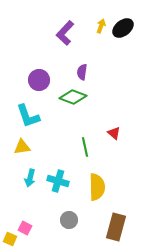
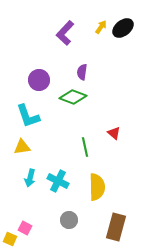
yellow arrow: moved 1 px down; rotated 16 degrees clockwise
cyan cross: rotated 10 degrees clockwise
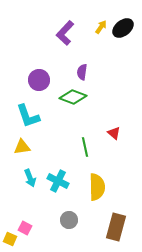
cyan arrow: rotated 36 degrees counterclockwise
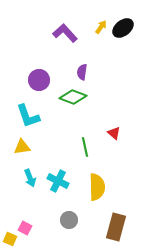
purple L-shape: rotated 95 degrees clockwise
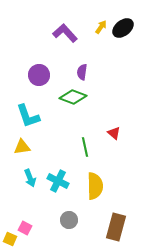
purple circle: moved 5 px up
yellow semicircle: moved 2 px left, 1 px up
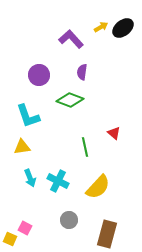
yellow arrow: rotated 24 degrees clockwise
purple L-shape: moved 6 px right, 6 px down
green diamond: moved 3 px left, 3 px down
yellow semicircle: moved 3 px right, 1 px down; rotated 44 degrees clockwise
brown rectangle: moved 9 px left, 7 px down
